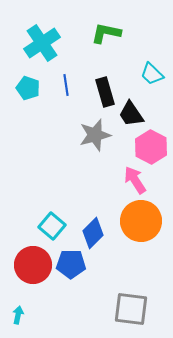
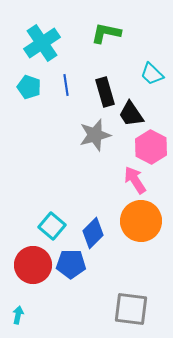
cyan pentagon: moved 1 px right, 1 px up
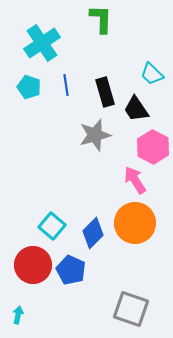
green L-shape: moved 5 px left, 14 px up; rotated 80 degrees clockwise
black trapezoid: moved 5 px right, 5 px up
pink hexagon: moved 2 px right
orange circle: moved 6 px left, 2 px down
blue pentagon: moved 6 px down; rotated 24 degrees clockwise
gray square: rotated 12 degrees clockwise
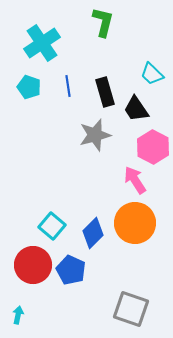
green L-shape: moved 2 px right, 3 px down; rotated 12 degrees clockwise
blue line: moved 2 px right, 1 px down
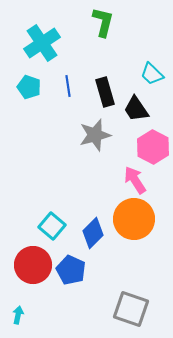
orange circle: moved 1 px left, 4 px up
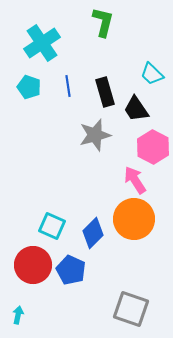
cyan square: rotated 16 degrees counterclockwise
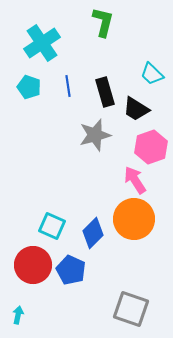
black trapezoid: rotated 24 degrees counterclockwise
pink hexagon: moved 2 px left; rotated 12 degrees clockwise
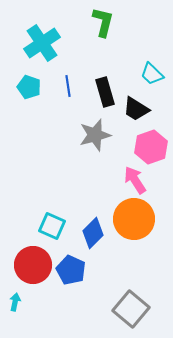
gray square: rotated 21 degrees clockwise
cyan arrow: moved 3 px left, 13 px up
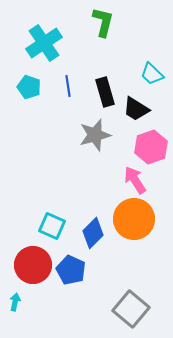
cyan cross: moved 2 px right
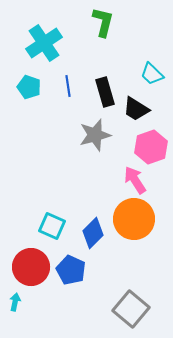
red circle: moved 2 px left, 2 px down
